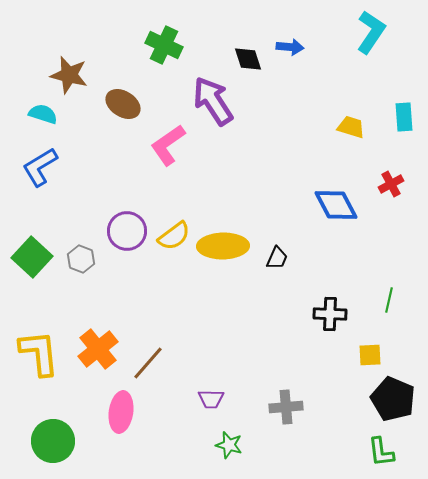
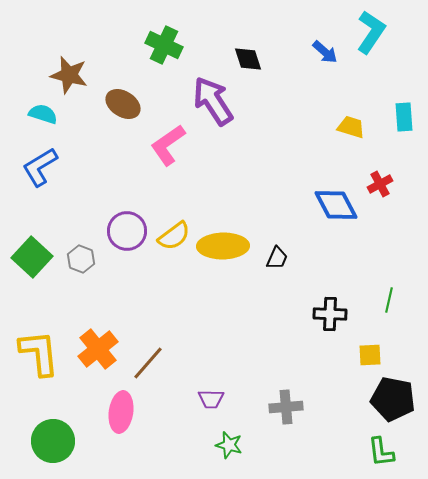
blue arrow: moved 35 px right, 5 px down; rotated 36 degrees clockwise
red cross: moved 11 px left
black pentagon: rotated 12 degrees counterclockwise
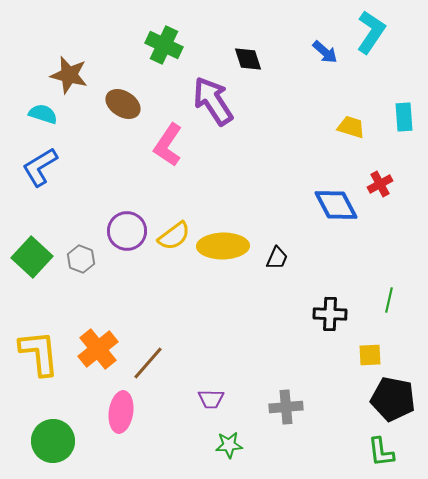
pink L-shape: rotated 21 degrees counterclockwise
green star: rotated 20 degrees counterclockwise
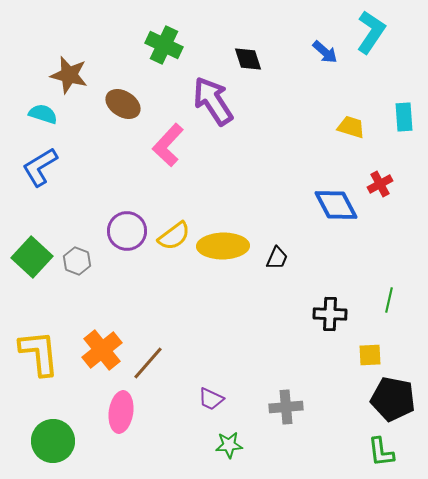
pink L-shape: rotated 9 degrees clockwise
gray hexagon: moved 4 px left, 2 px down
orange cross: moved 4 px right, 1 px down
purple trapezoid: rotated 24 degrees clockwise
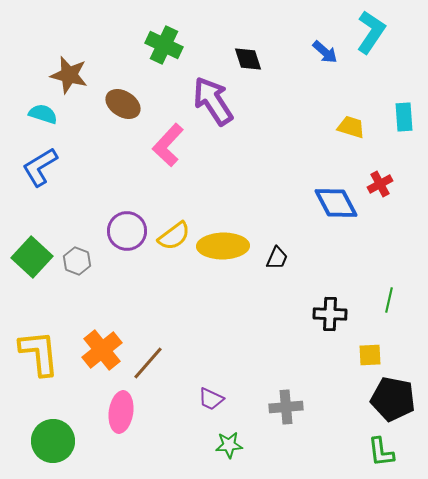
blue diamond: moved 2 px up
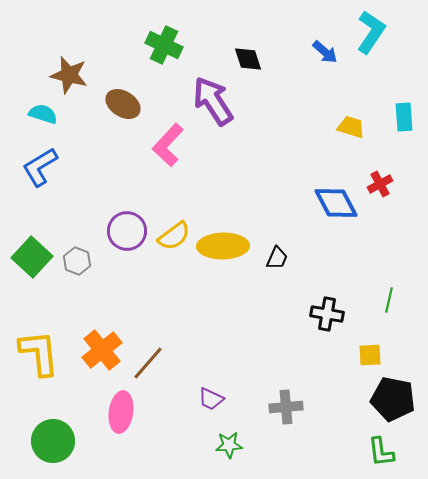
black cross: moved 3 px left; rotated 8 degrees clockwise
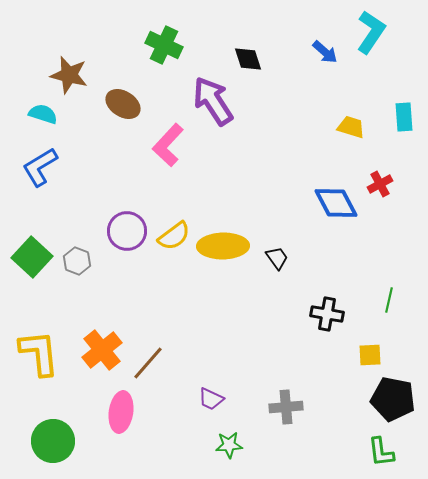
black trapezoid: rotated 60 degrees counterclockwise
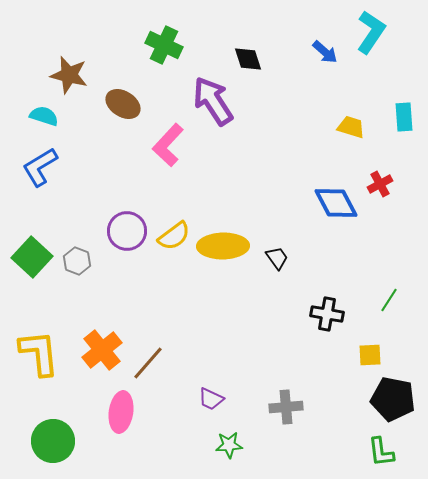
cyan semicircle: moved 1 px right, 2 px down
green line: rotated 20 degrees clockwise
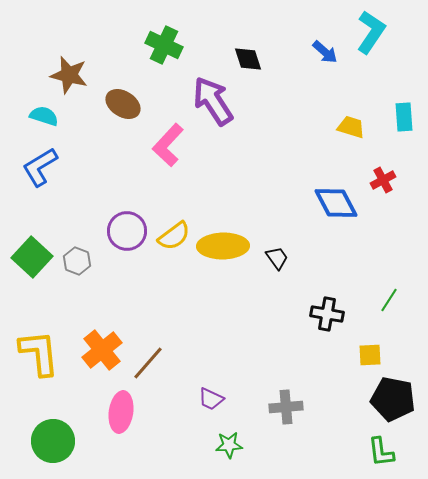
red cross: moved 3 px right, 4 px up
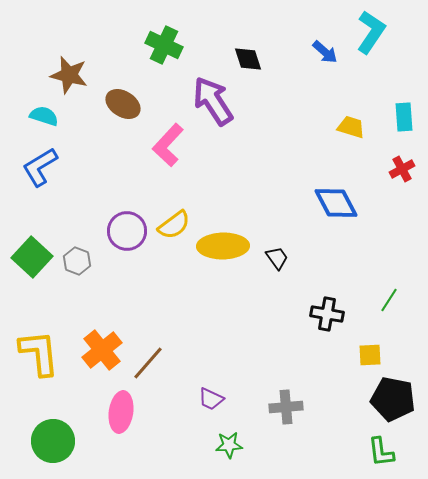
red cross: moved 19 px right, 11 px up
yellow semicircle: moved 11 px up
